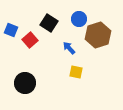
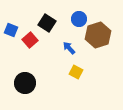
black square: moved 2 px left
yellow square: rotated 16 degrees clockwise
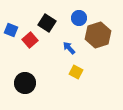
blue circle: moved 1 px up
